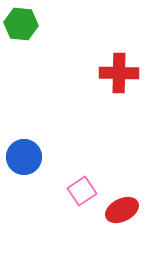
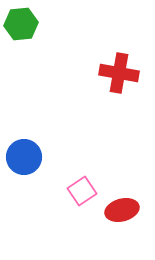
green hexagon: rotated 12 degrees counterclockwise
red cross: rotated 9 degrees clockwise
red ellipse: rotated 12 degrees clockwise
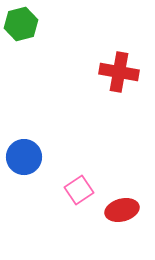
green hexagon: rotated 8 degrees counterclockwise
red cross: moved 1 px up
pink square: moved 3 px left, 1 px up
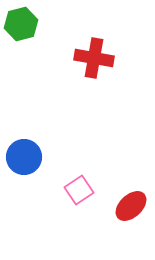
red cross: moved 25 px left, 14 px up
red ellipse: moved 9 px right, 4 px up; rotated 28 degrees counterclockwise
